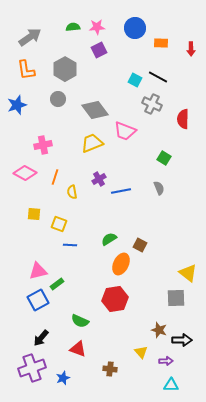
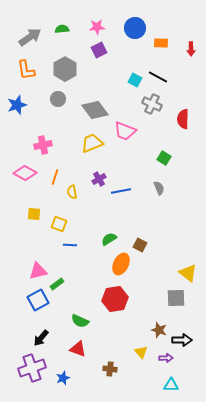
green semicircle at (73, 27): moved 11 px left, 2 px down
purple arrow at (166, 361): moved 3 px up
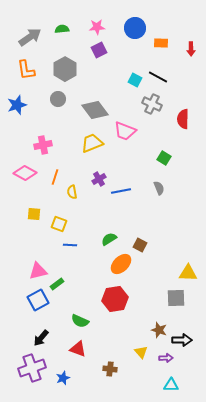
orange ellipse at (121, 264): rotated 20 degrees clockwise
yellow triangle at (188, 273): rotated 36 degrees counterclockwise
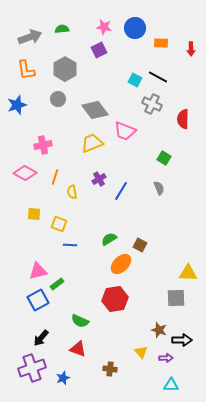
pink star at (97, 27): moved 7 px right; rotated 14 degrees clockwise
gray arrow at (30, 37): rotated 15 degrees clockwise
blue line at (121, 191): rotated 48 degrees counterclockwise
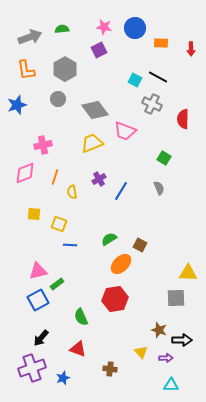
pink diamond at (25, 173): rotated 50 degrees counterclockwise
green semicircle at (80, 321): moved 1 px right, 4 px up; rotated 42 degrees clockwise
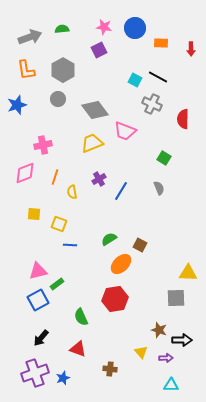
gray hexagon at (65, 69): moved 2 px left, 1 px down
purple cross at (32, 368): moved 3 px right, 5 px down
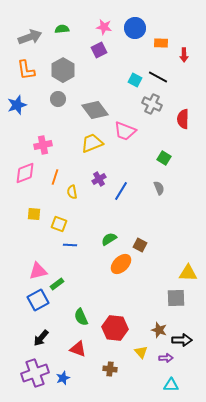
red arrow at (191, 49): moved 7 px left, 6 px down
red hexagon at (115, 299): moved 29 px down; rotated 15 degrees clockwise
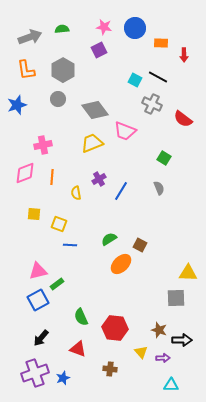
red semicircle at (183, 119): rotated 54 degrees counterclockwise
orange line at (55, 177): moved 3 px left; rotated 14 degrees counterclockwise
yellow semicircle at (72, 192): moved 4 px right, 1 px down
purple arrow at (166, 358): moved 3 px left
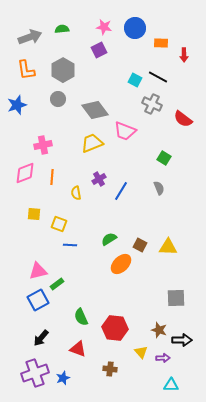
yellow triangle at (188, 273): moved 20 px left, 26 px up
